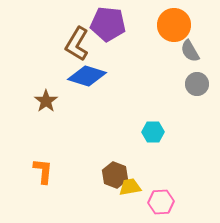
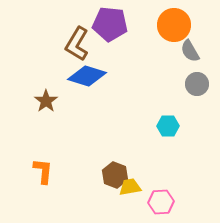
purple pentagon: moved 2 px right
cyan hexagon: moved 15 px right, 6 px up
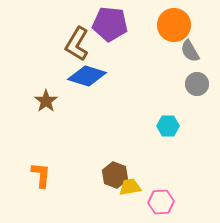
orange L-shape: moved 2 px left, 4 px down
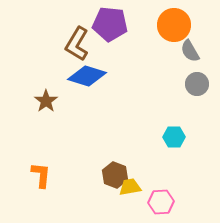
cyan hexagon: moved 6 px right, 11 px down
